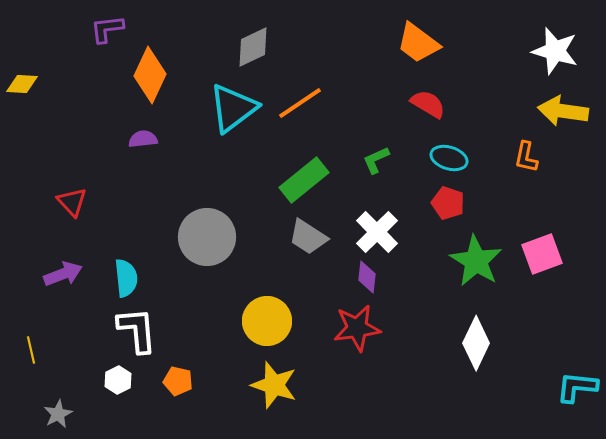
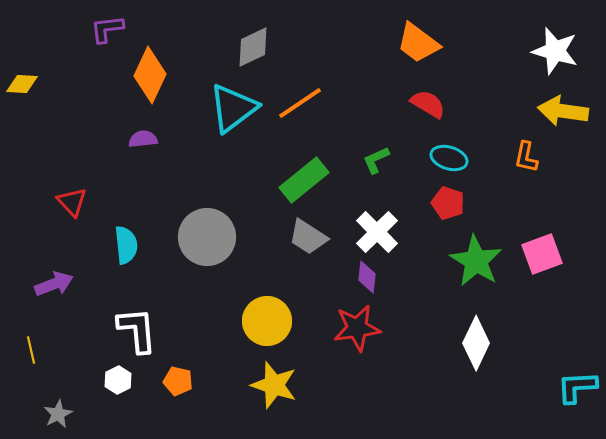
purple arrow: moved 9 px left, 10 px down
cyan semicircle: moved 33 px up
cyan L-shape: rotated 9 degrees counterclockwise
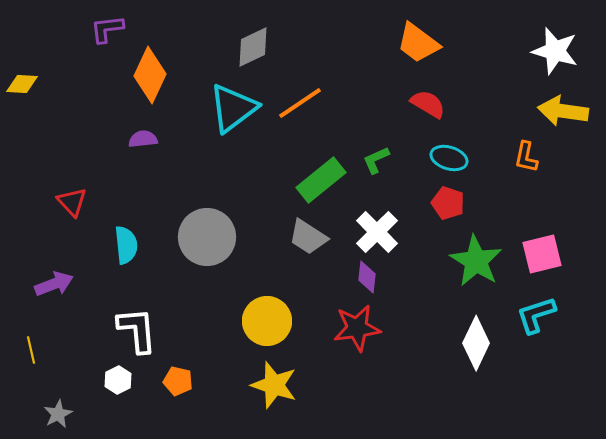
green rectangle: moved 17 px right
pink square: rotated 6 degrees clockwise
cyan L-shape: moved 41 px left, 72 px up; rotated 15 degrees counterclockwise
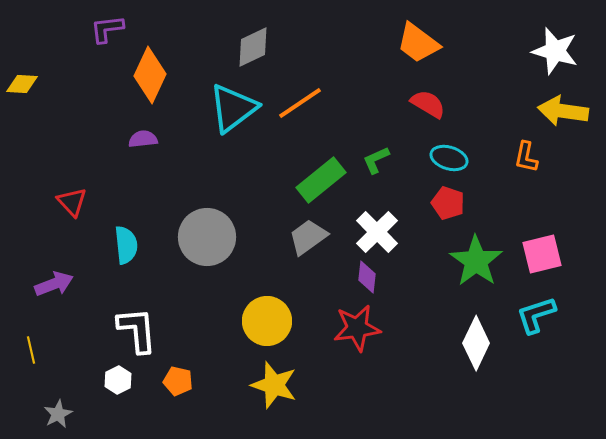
gray trapezoid: rotated 111 degrees clockwise
green star: rotated 4 degrees clockwise
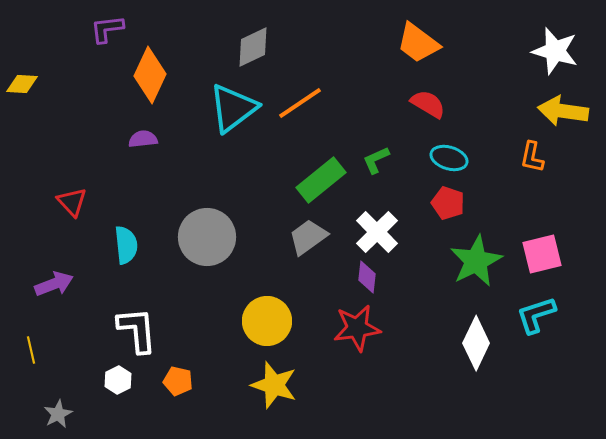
orange L-shape: moved 6 px right
green star: rotated 10 degrees clockwise
